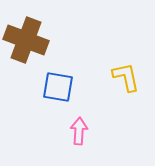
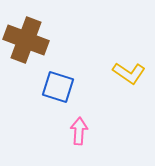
yellow L-shape: moved 3 px right, 4 px up; rotated 136 degrees clockwise
blue square: rotated 8 degrees clockwise
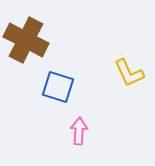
brown cross: rotated 6 degrees clockwise
yellow L-shape: rotated 32 degrees clockwise
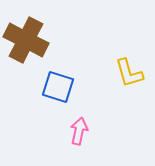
yellow L-shape: rotated 8 degrees clockwise
pink arrow: rotated 8 degrees clockwise
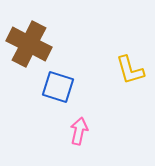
brown cross: moved 3 px right, 4 px down
yellow L-shape: moved 1 px right, 3 px up
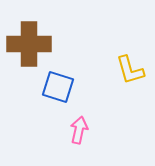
brown cross: rotated 27 degrees counterclockwise
pink arrow: moved 1 px up
